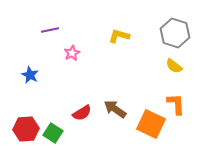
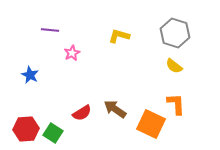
purple line: rotated 18 degrees clockwise
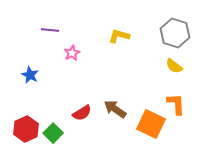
red hexagon: rotated 20 degrees counterclockwise
green square: rotated 12 degrees clockwise
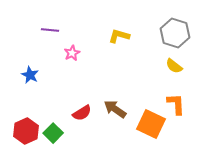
red hexagon: moved 2 px down
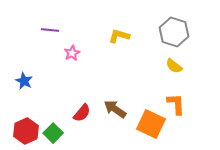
gray hexagon: moved 1 px left, 1 px up
blue star: moved 6 px left, 6 px down
red semicircle: rotated 18 degrees counterclockwise
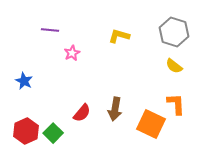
brown arrow: rotated 115 degrees counterclockwise
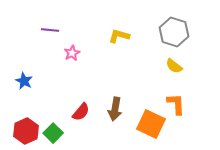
red semicircle: moved 1 px left, 1 px up
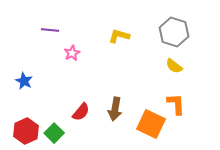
green square: moved 1 px right
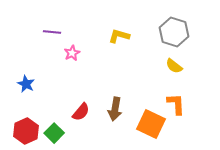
purple line: moved 2 px right, 2 px down
blue star: moved 2 px right, 3 px down
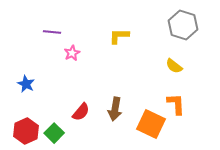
gray hexagon: moved 9 px right, 7 px up
yellow L-shape: rotated 15 degrees counterclockwise
